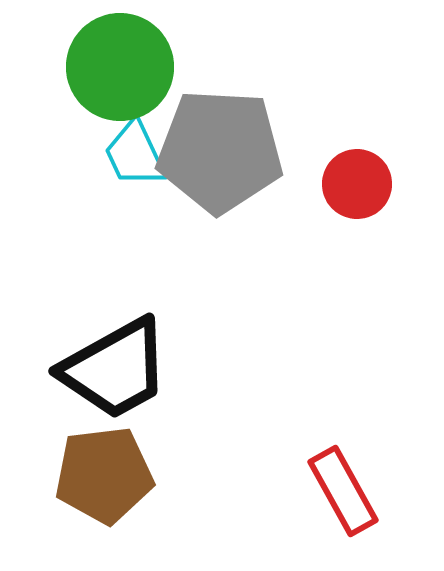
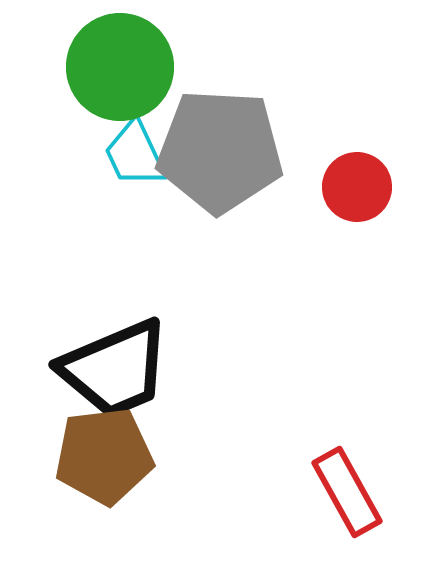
red circle: moved 3 px down
black trapezoid: rotated 6 degrees clockwise
brown pentagon: moved 19 px up
red rectangle: moved 4 px right, 1 px down
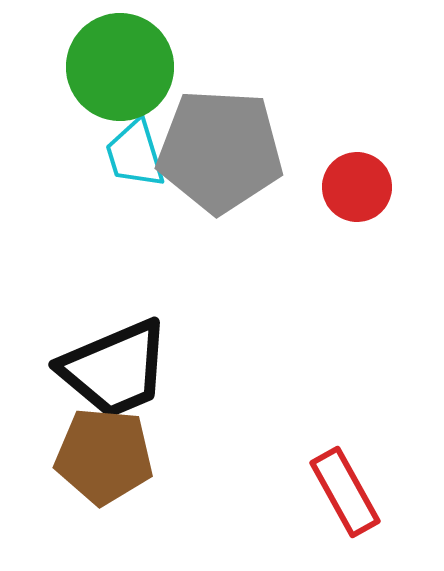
cyan trapezoid: rotated 8 degrees clockwise
brown pentagon: rotated 12 degrees clockwise
red rectangle: moved 2 px left
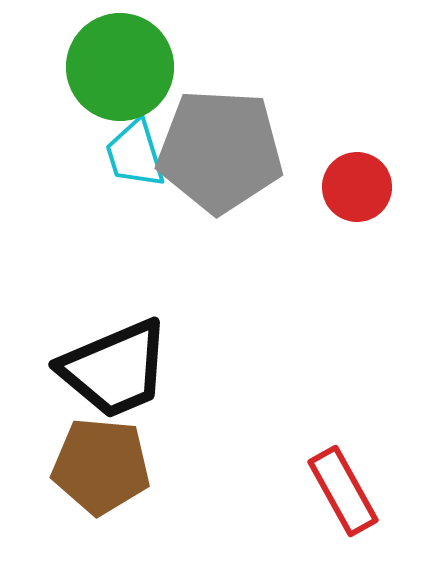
brown pentagon: moved 3 px left, 10 px down
red rectangle: moved 2 px left, 1 px up
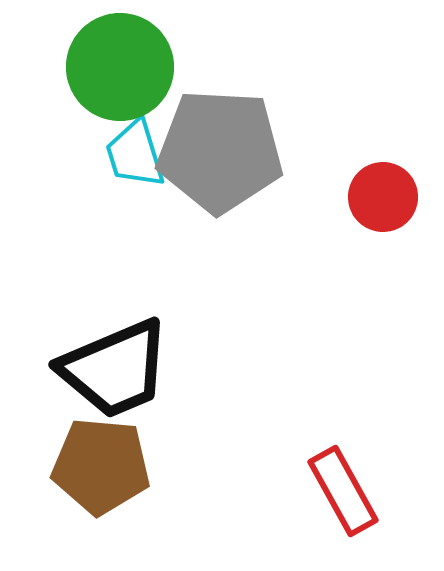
red circle: moved 26 px right, 10 px down
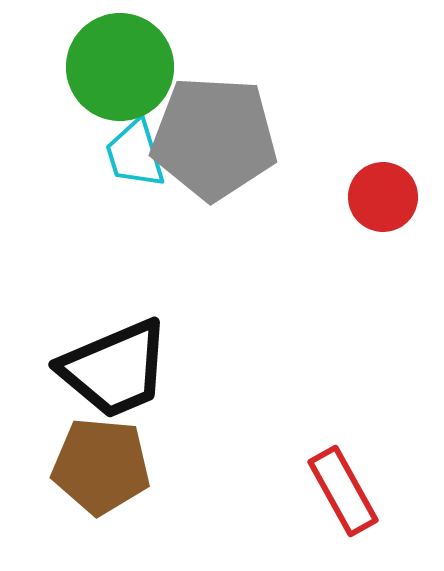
gray pentagon: moved 6 px left, 13 px up
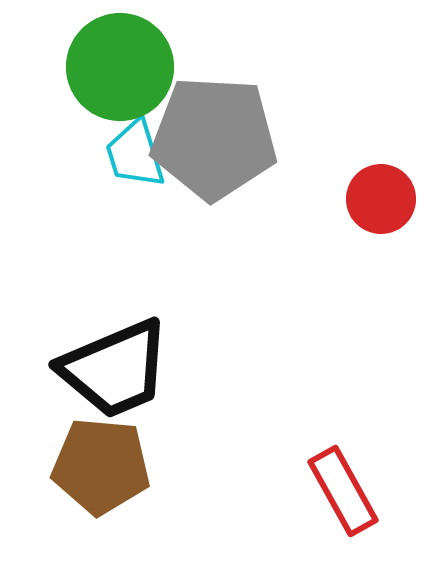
red circle: moved 2 px left, 2 px down
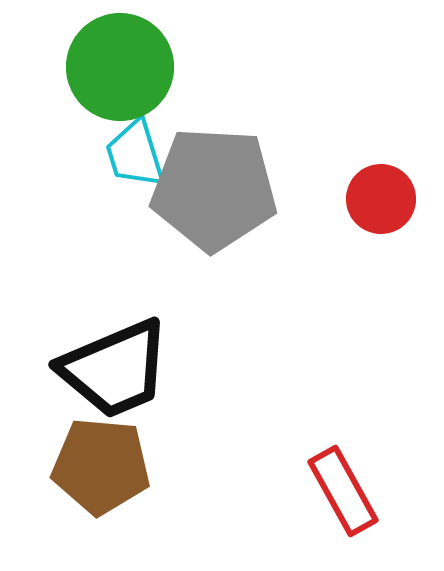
gray pentagon: moved 51 px down
